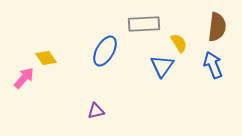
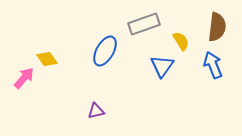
gray rectangle: rotated 16 degrees counterclockwise
yellow semicircle: moved 2 px right, 2 px up
yellow diamond: moved 1 px right, 1 px down
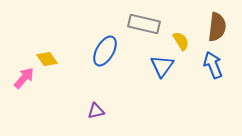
gray rectangle: rotated 32 degrees clockwise
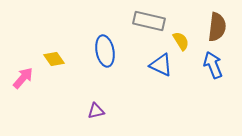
gray rectangle: moved 5 px right, 3 px up
blue ellipse: rotated 40 degrees counterclockwise
yellow diamond: moved 7 px right
blue triangle: moved 1 px left, 1 px up; rotated 40 degrees counterclockwise
pink arrow: moved 1 px left
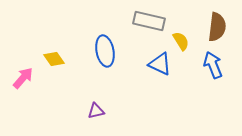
blue triangle: moved 1 px left, 1 px up
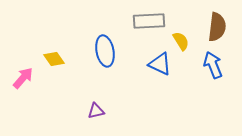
gray rectangle: rotated 16 degrees counterclockwise
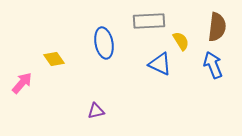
blue ellipse: moved 1 px left, 8 px up
pink arrow: moved 1 px left, 5 px down
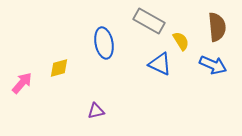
gray rectangle: rotated 32 degrees clockwise
brown semicircle: rotated 12 degrees counterclockwise
yellow diamond: moved 5 px right, 9 px down; rotated 70 degrees counterclockwise
blue arrow: rotated 136 degrees clockwise
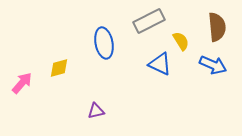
gray rectangle: rotated 56 degrees counterclockwise
